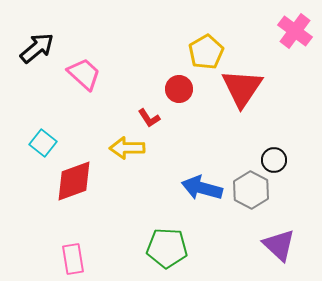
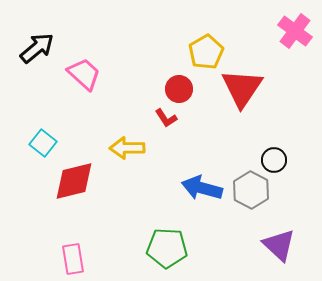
red L-shape: moved 17 px right
red diamond: rotated 6 degrees clockwise
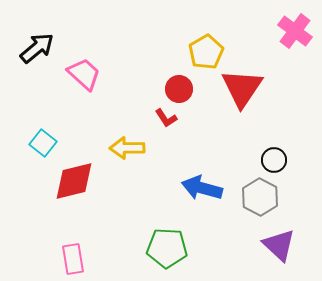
gray hexagon: moved 9 px right, 7 px down
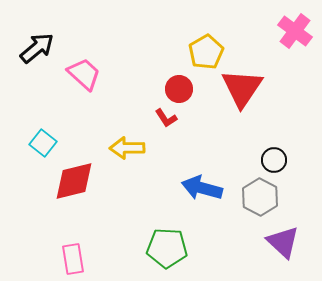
purple triangle: moved 4 px right, 3 px up
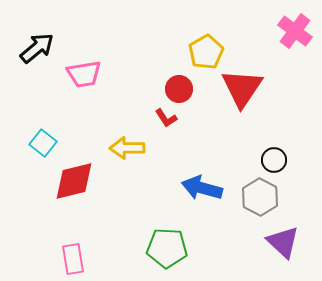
pink trapezoid: rotated 129 degrees clockwise
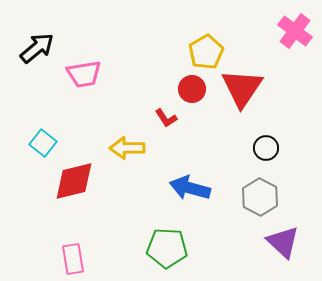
red circle: moved 13 px right
black circle: moved 8 px left, 12 px up
blue arrow: moved 12 px left
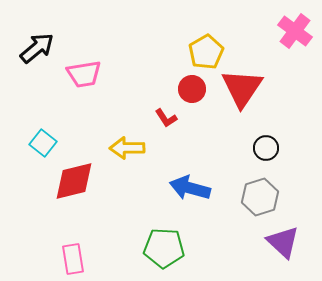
gray hexagon: rotated 15 degrees clockwise
green pentagon: moved 3 px left
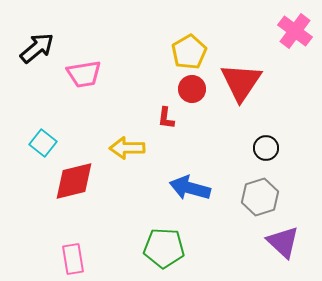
yellow pentagon: moved 17 px left
red triangle: moved 1 px left, 6 px up
red L-shape: rotated 40 degrees clockwise
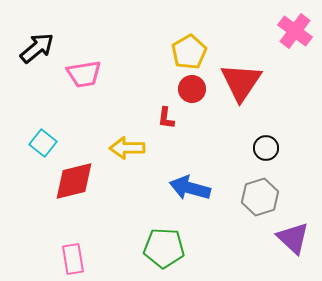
purple triangle: moved 10 px right, 4 px up
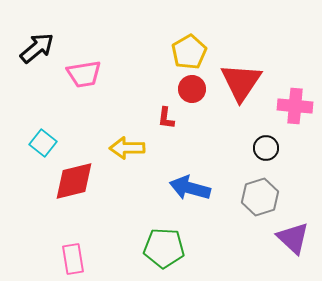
pink cross: moved 75 px down; rotated 32 degrees counterclockwise
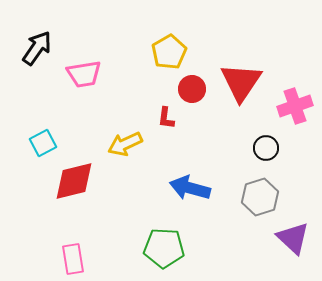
black arrow: rotated 15 degrees counterclockwise
yellow pentagon: moved 20 px left
pink cross: rotated 24 degrees counterclockwise
cyan square: rotated 24 degrees clockwise
yellow arrow: moved 2 px left, 4 px up; rotated 24 degrees counterclockwise
